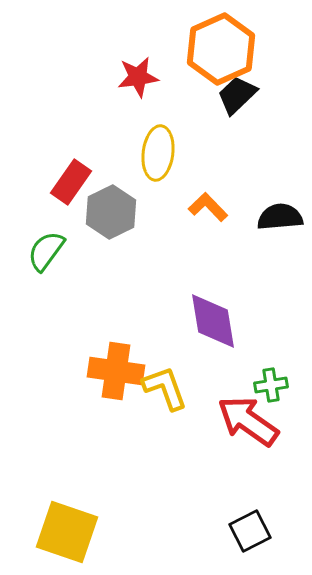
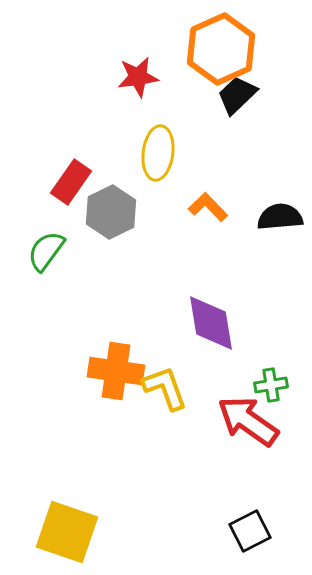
purple diamond: moved 2 px left, 2 px down
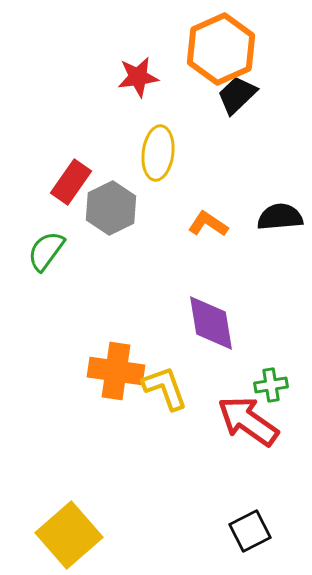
orange L-shape: moved 17 px down; rotated 12 degrees counterclockwise
gray hexagon: moved 4 px up
yellow square: moved 2 px right, 3 px down; rotated 30 degrees clockwise
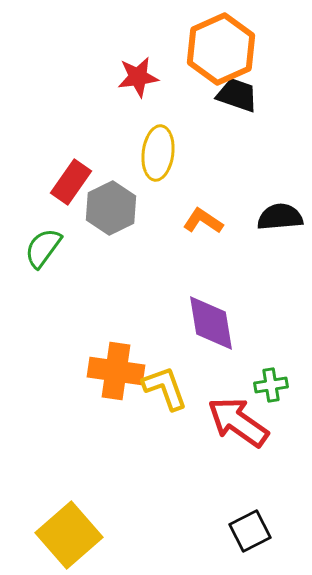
black trapezoid: rotated 63 degrees clockwise
orange L-shape: moved 5 px left, 3 px up
green semicircle: moved 3 px left, 3 px up
red arrow: moved 10 px left, 1 px down
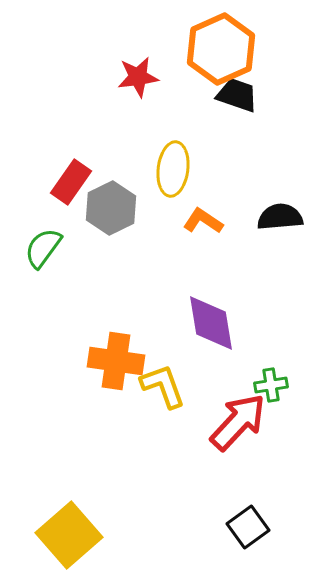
yellow ellipse: moved 15 px right, 16 px down
orange cross: moved 10 px up
yellow L-shape: moved 2 px left, 2 px up
red arrow: rotated 98 degrees clockwise
black square: moved 2 px left, 4 px up; rotated 9 degrees counterclockwise
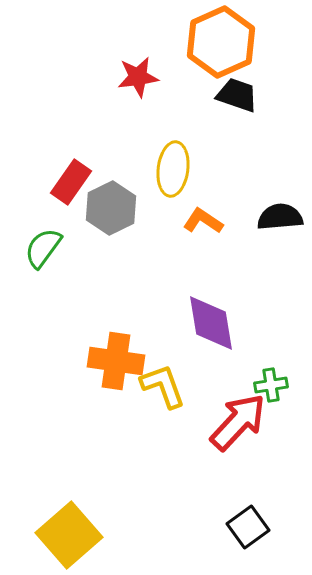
orange hexagon: moved 7 px up
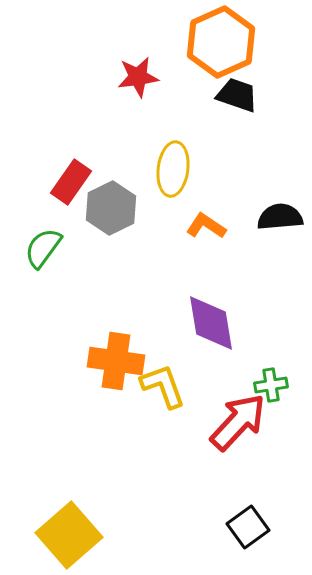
orange L-shape: moved 3 px right, 5 px down
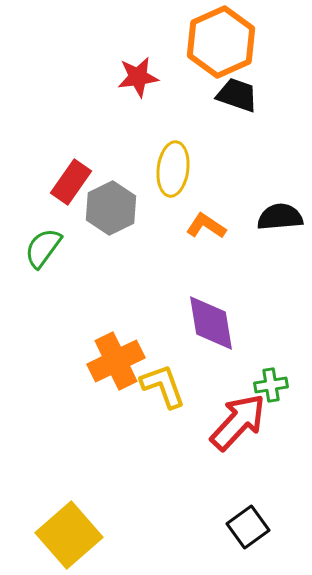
orange cross: rotated 34 degrees counterclockwise
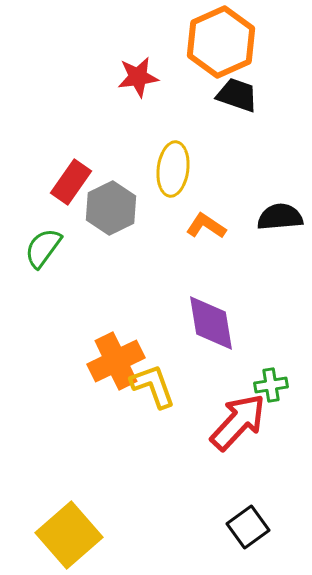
yellow L-shape: moved 10 px left
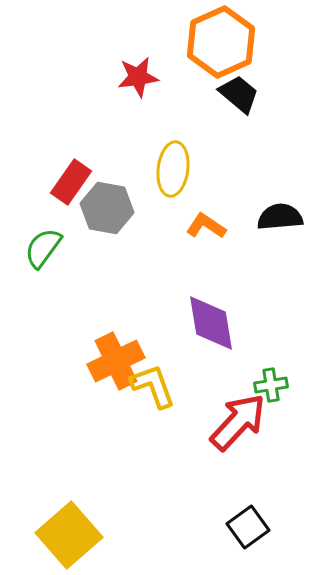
black trapezoid: moved 2 px right, 1 px up; rotated 21 degrees clockwise
gray hexagon: moved 4 px left; rotated 24 degrees counterclockwise
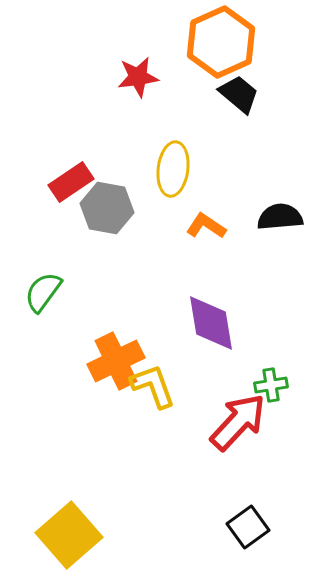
red rectangle: rotated 21 degrees clockwise
green semicircle: moved 44 px down
